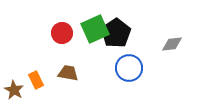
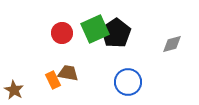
gray diamond: rotated 10 degrees counterclockwise
blue circle: moved 1 px left, 14 px down
orange rectangle: moved 17 px right
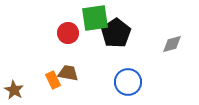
green square: moved 11 px up; rotated 16 degrees clockwise
red circle: moved 6 px right
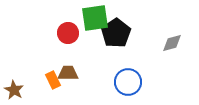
gray diamond: moved 1 px up
brown trapezoid: rotated 10 degrees counterclockwise
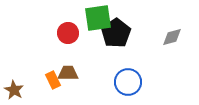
green square: moved 3 px right
gray diamond: moved 6 px up
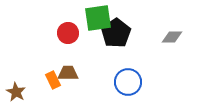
gray diamond: rotated 15 degrees clockwise
brown star: moved 2 px right, 2 px down
